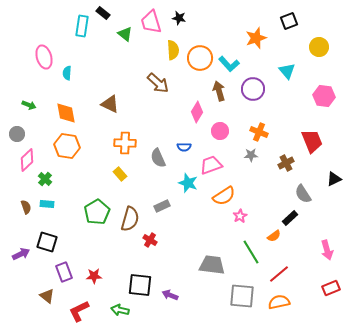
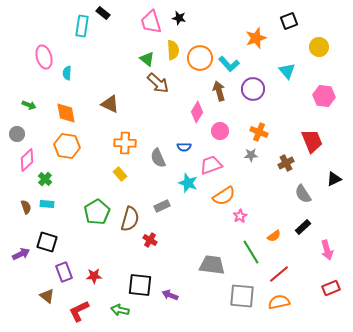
green triangle at (125, 34): moved 22 px right, 25 px down
black rectangle at (290, 218): moved 13 px right, 9 px down
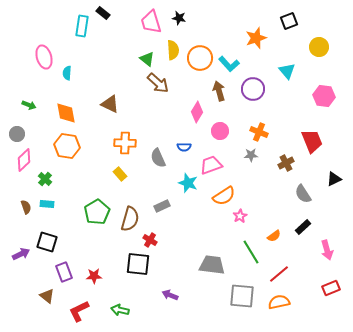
pink diamond at (27, 160): moved 3 px left
black square at (140, 285): moved 2 px left, 21 px up
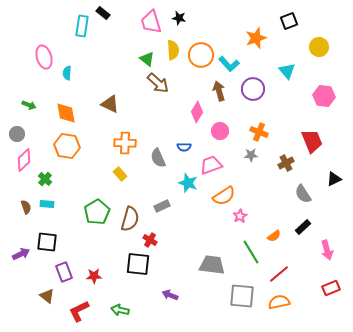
orange circle at (200, 58): moved 1 px right, 3 px up
black square at (47, 242): rotated 10 degrees counterclockwise
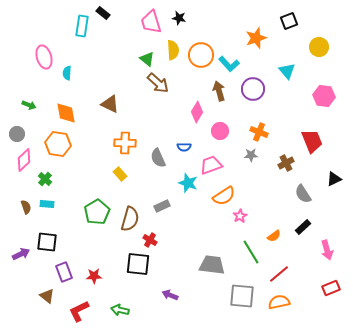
orange hexagon at (67, 146): moved 9 px left, 2 px up
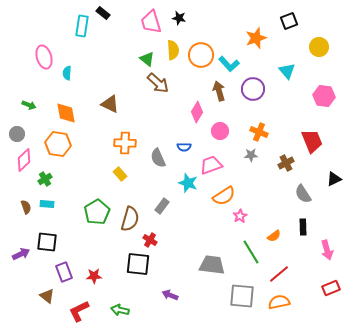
green cross at (45, 179): rotated 16 degrees clockwise
gray rectangle at (162, 206): rotated 28 degrees counterclockwise
black rectangle at (303, 227): rotated 49 degrees counterclockwise
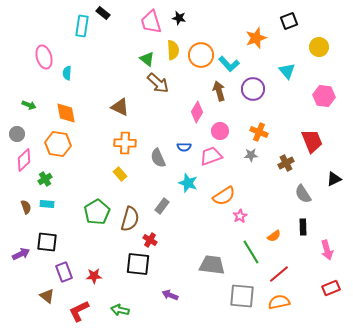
brown triangle at (110, 104): moved 10 px right, 3 px down
pink trapezoid at (211, 165): moved 9 px up
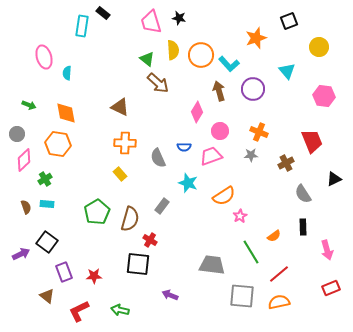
black square at (47, 242): rotated 30 degrees clockwise
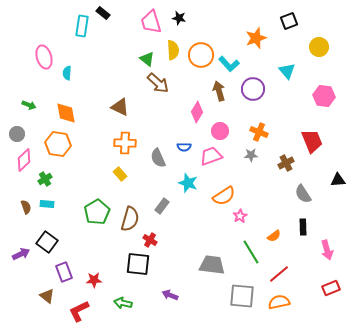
black triangle at (334, 179): moved 4 px right, 1 px down; rotated 21 degrees clockwise
red star at (94, 276): moved 4 px down
green arrow at (120, 310): moved 3 px right, 7 px up
